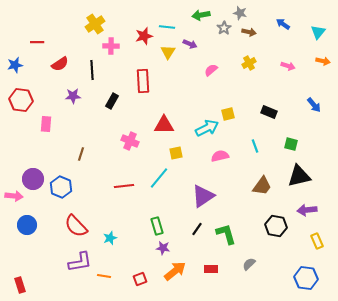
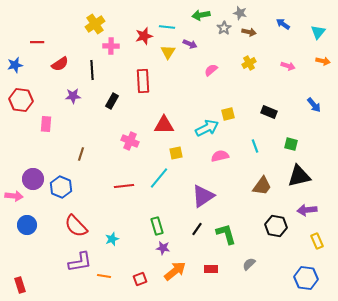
cyan star at (110, 238): moved 2 px right, 1 px down
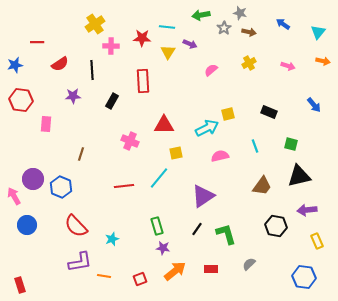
red star at (144, 36): moved 2 px left, 2 px down; rotated 18 degrees clockwise
pink arrow at (14, 196): rotated 126 degrees counterclockwise
blue hexagon at (306, 278): moved 2 px left, 1 px up
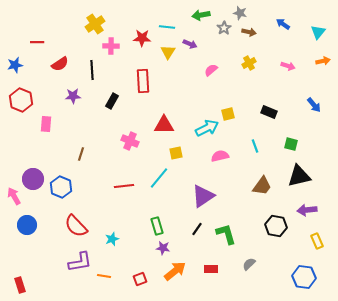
orange arrow at (323, 61): rotated 24 degrees counterclockwise
red hexagon at (21, 100): rotated 15 degrees clockwise
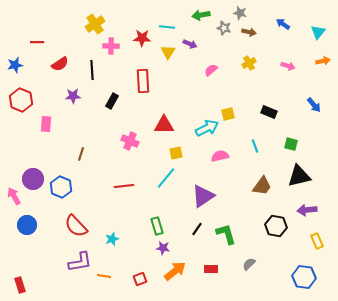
gray star at (224, 28): rotated 24 degrees counterclockwise
cyan line at (159, 178): moved 7 px right
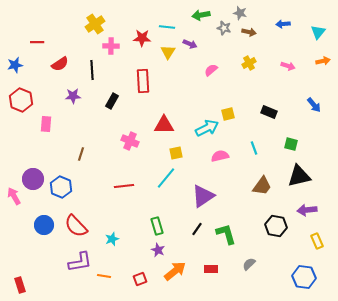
blue arrow at (283, 24): rotated 40 degrees counterclockwise
cyan line at (255, 146): moved 1 px left, 2 px down
blue circle at (27, 225): moved 17 px right
purple star at (163, 248): moved 5 px left, 2 px down; rotated 16 degrees clockwise
